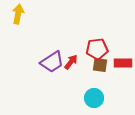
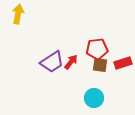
red rectangle: rotated 18 degrees counterclockwise
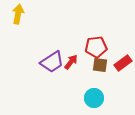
red pentagon: moved 1 px left, 2 px up
red rectangle: rotated 18 degrees counterclockwise
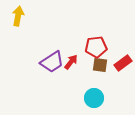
yellow arrow: moved 2 px down
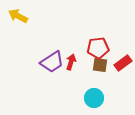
yellow arrow: rotated 72 degrees counterclockwise
red pentagon: moved 2 px right, 1 px down
red arrow: rotated 21 degrees counterclockwise
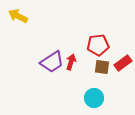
red pentagon: moved 3 px up
brown square: moved 2 px right, 2 px down
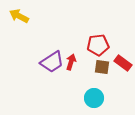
yellow arrow: moved 1 px right
red rectangle: rotated 72 degrees clockwise
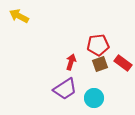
purple trapezoid: moved 13 px right, 27 px down
brown square: moved 2 px left, 3 px up; rotated 28 degrees counterclockwise
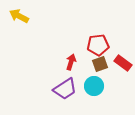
cyan circle: moved 12 px up
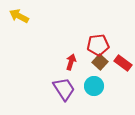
brown square: moved 2 px up; rotated 28 degrees counterclockwise
purple trapezoid: moved 1 px left; rotated 90 degrees counterclockwise
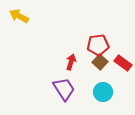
cyan circle: moved 9 px right, 6 px down
